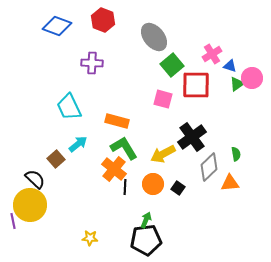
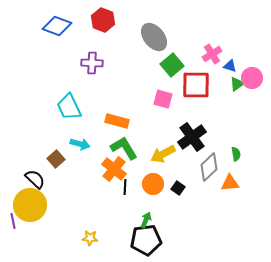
cyan arrow: moved 2 px right; rotated 54 degrees clockwise
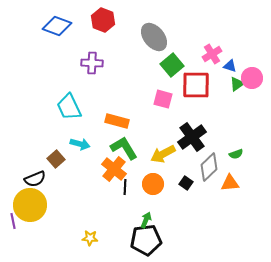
green semicircle: rotated 80 degrees clockwise
black semicircle: rotated 115 degrees clockwise
black square: moved 8 px right, 5 px up
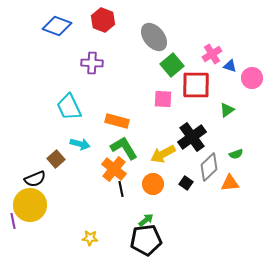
green triangle: moved 10 px left, 26 px down
pink square: rotated 12 degrees counterclockwise
black line: moved 4 px left, 2 px down; rotated 14 degrees counterclockwise
green arrow: rotated 28 degrees clockwise
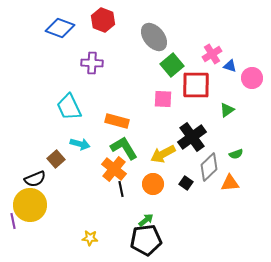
blue diamond: moved 3 px right, 2 px down
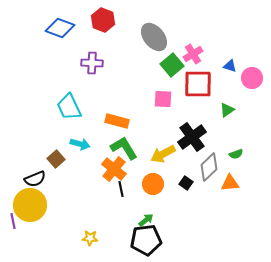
pink cross: moved 19 px left
red square: moved 2 px right, 1 px up
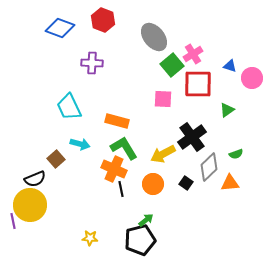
orange cross: rotated 15 degrees counterclockwise
black pentagon: moved 6 px left; rotated 8 degrees counterclockwise
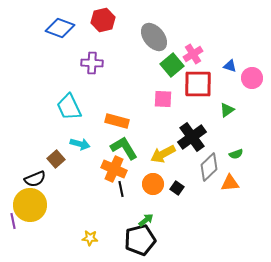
red hexagon: rotated 25 degrees clockwise
black square: moved 9 px left, 5 px down
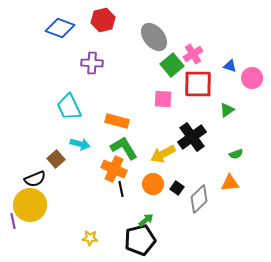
gray diamond: moved 10 px left, 32 px down
